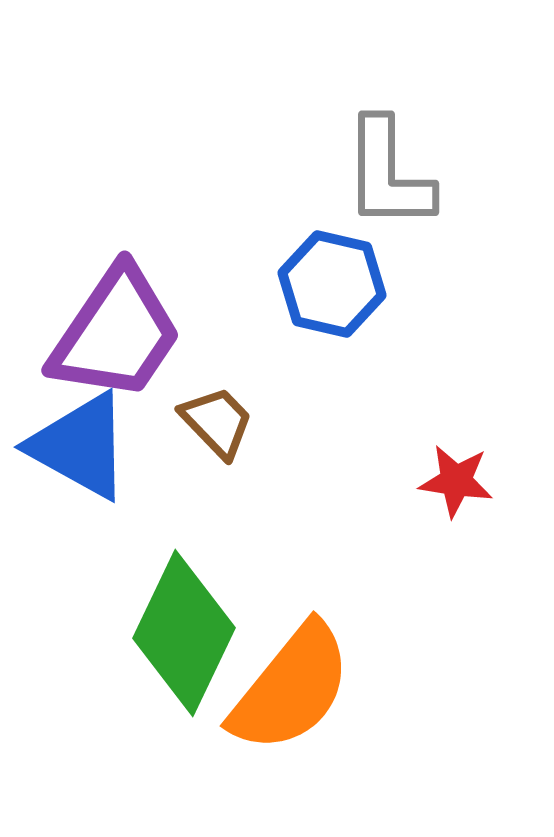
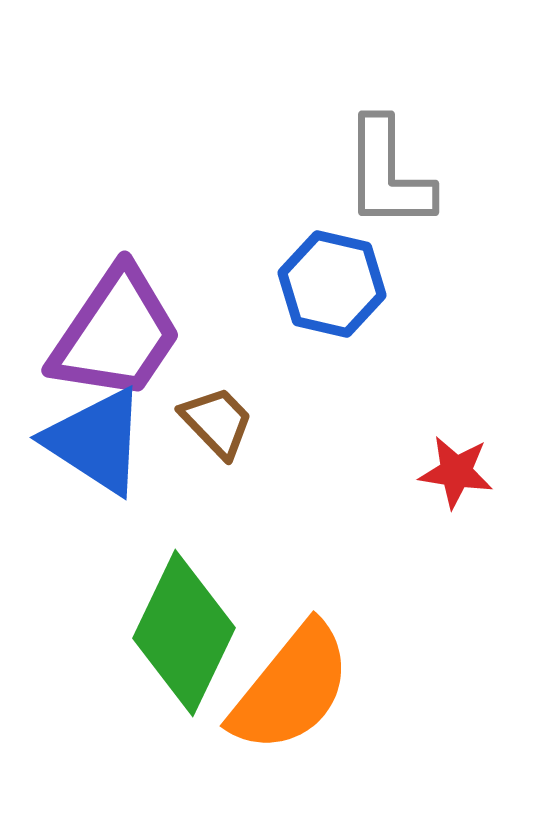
blue triangle: moved 16 px right, 5 px up; rotated 4 degrees clockwise
red star: moved 9 px up
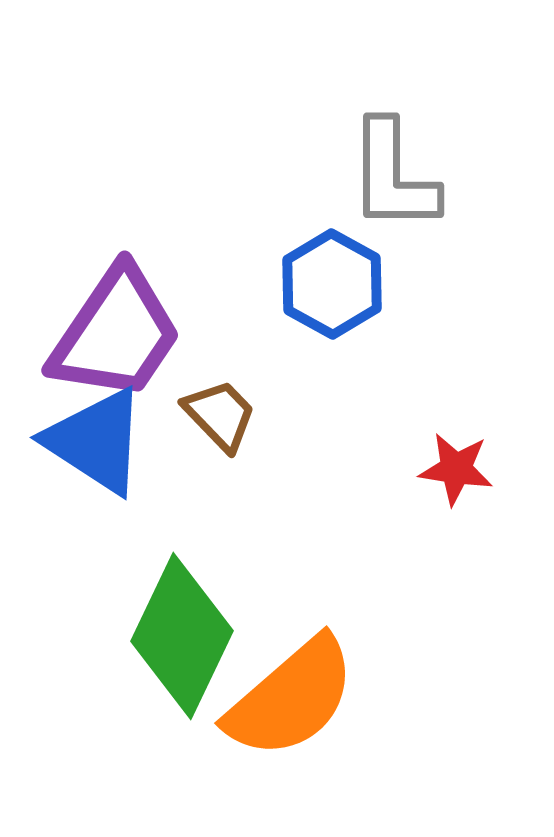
gray L-shape: moved 5 px right, 2 px down
blue hexagon: rotated 16 degrees clockwise
brown trapezoid: moved 3 px right, 7 px up
red star: moved 3 px up
green diamond: moved 2 px left, 3 px down
orange semicircle: moved 10 px down; rotated 10 degrees clockwise
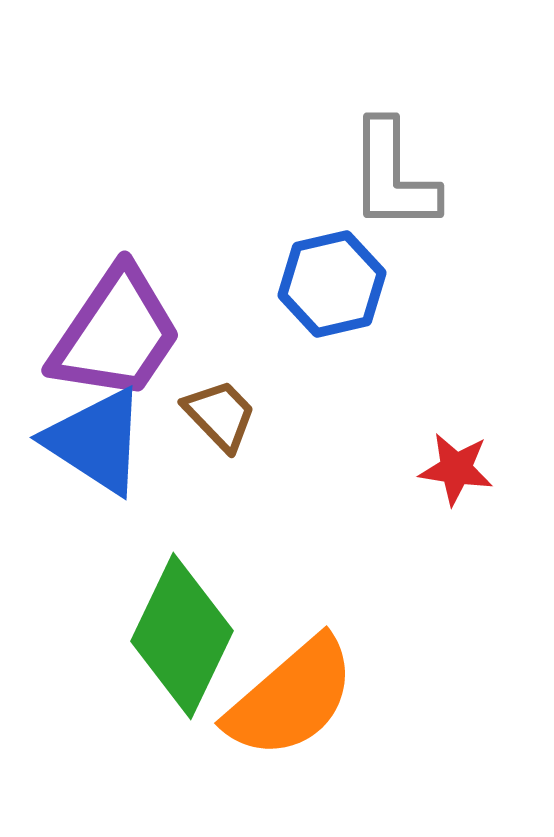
blue hexagon: rotated 18 degrees clockwise
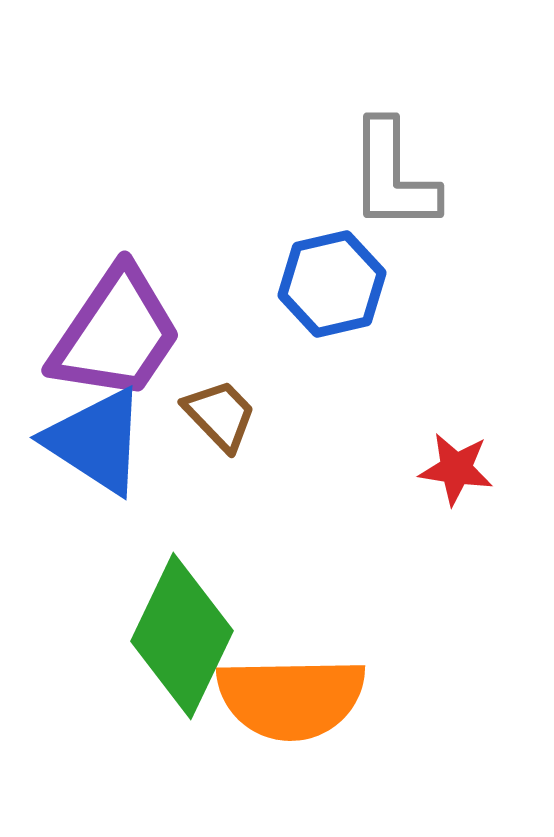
orange semicircle: rotated 40 degrees clockwise
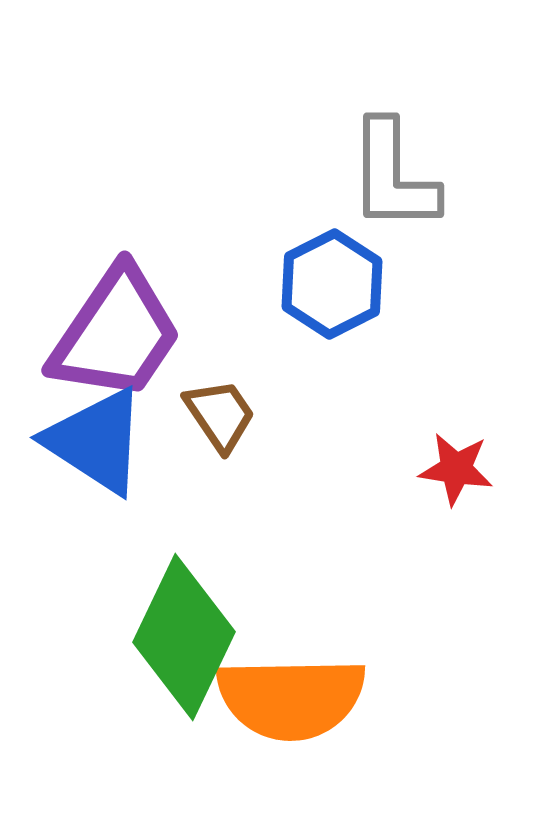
blue hexagon: rotated 14 degrees counterclockwise
brown trapezoid: rotated 10 degrees clockwise
green diamond: moved 2 px right, 1 px down
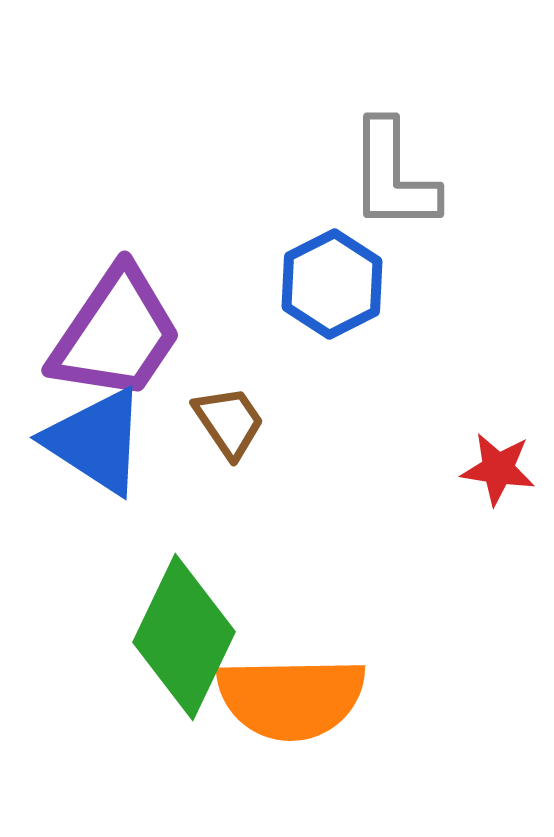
brown trapezoid: moved 9 px right, 7 px down
red star: moved 42 px right
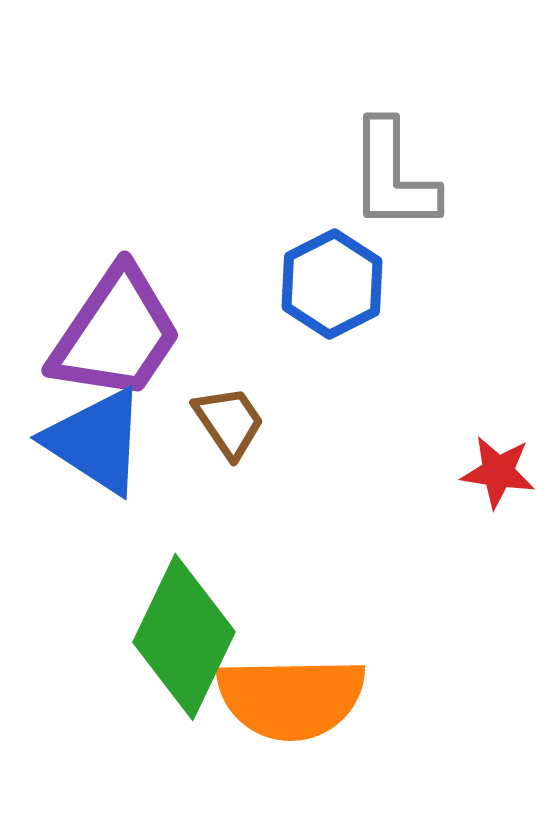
red star: moved 3 px down
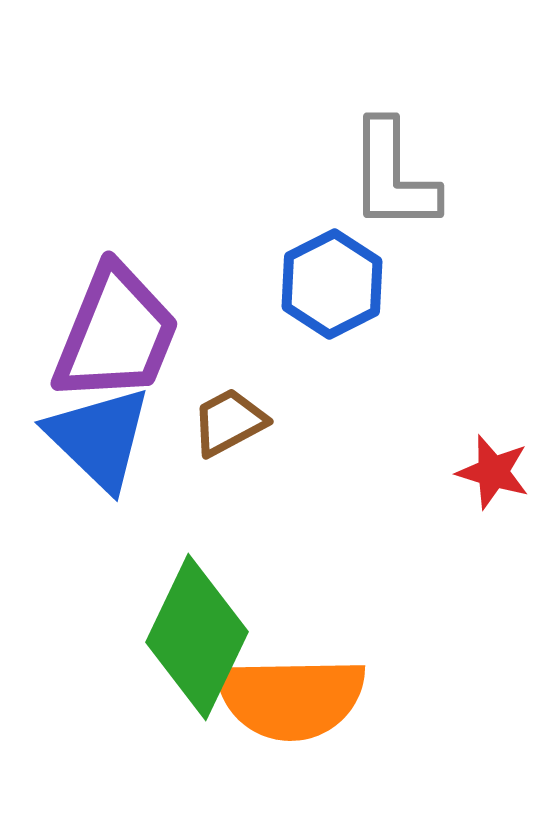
purple trapezoid: rotated 12 degrees counterclockwise
brown trapezoid: rotated 84 degrees counterclockwise
blue triangle: moved 3 px right, 3 px up; rotated 11 degrees clockwise
red star: moved 5 px left; rotated 8 degrees clockwise
green diamond: moved 13 px right
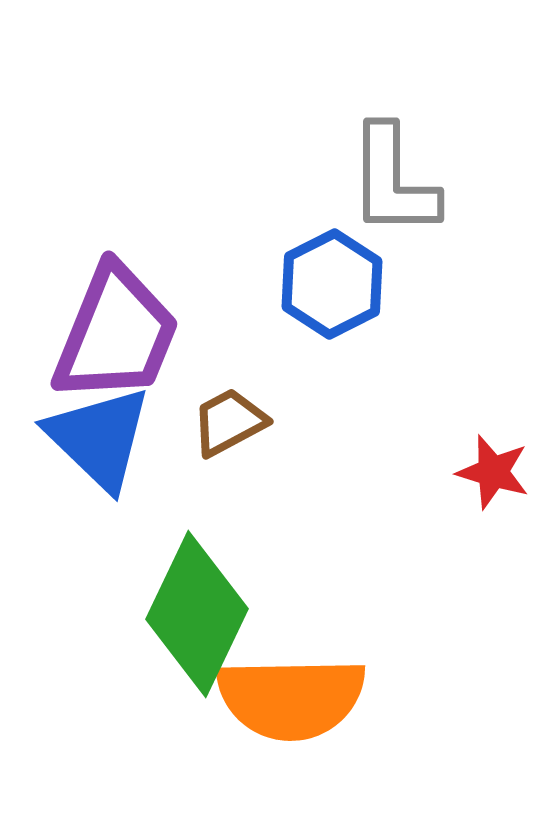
gray L-shape: moved 5 px down
green diamond: moved 23 px up
